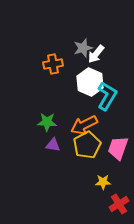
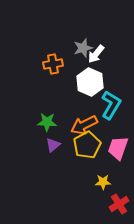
cyan L-shape: moved 4 px right, 9 px down
purple triangle: rotated 49 degrees counterclockwise
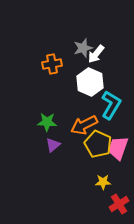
orange cross: moved 1 px left
yellow pentagon: moved 11 px right, 1 px up; rotated 20 degrees counterclockwise
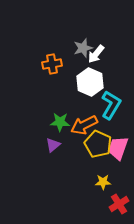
green star: moved 13 px right
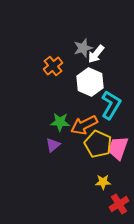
orange cross: moved 1 px right, 2 px down; rotated 30 degrees counterclockwise
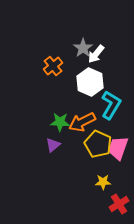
gray star: rotated 18 degrees counterclockwise
orange arrow: moved 2 px left, 3 px up
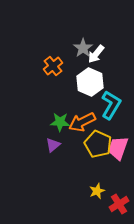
yellow star: moved 6 px left, 9 px down; rotated 21 degrees counterclockwise
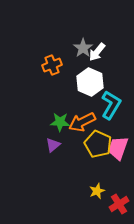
white arrow: moved 1 px right, 2 px up
orange cross: moved 1 px left, 1 px up; rotated 18 degrees clockwise
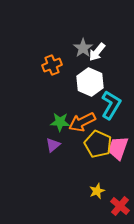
red cross: moved 1 px right, 2 px down; rotated 18 degrees counterclockwise
